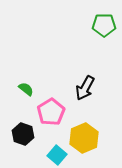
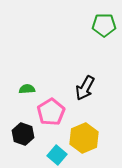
green semicircle: moved 1 px right; rotated 42 degrees counterclockwise
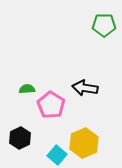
black arrow: rotated 70 degrees clockwise
pink pentagon: moved 7 px up; rotated 8 degrees counterclockwise
black hexagon: moved 3 px left, 4 px down; rotated 15 degrees clockwise
yellow hexagon: moved 5 px down
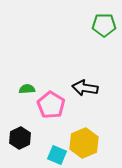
cyan square: rotated 18 degrees counterclockwise
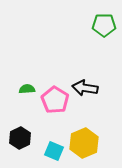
pink pentagon: moved 4 px right, 5 px up
cyan square: moved 3 px left, 4 px up
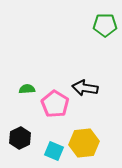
green pentagon: moved 1 px right
pink pentagon: moved 4 px down
yellow hexagon: rotated 16 degrees clockwise
